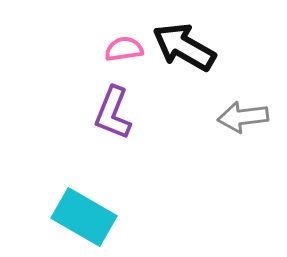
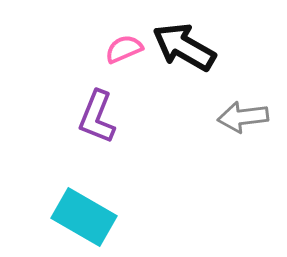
pink semicircle: rotated 15 degrees counterclockwise
purple L-shape: moved 16 px left, 4 px down
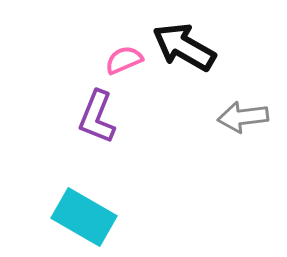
pink semicircle: moved 11 px down
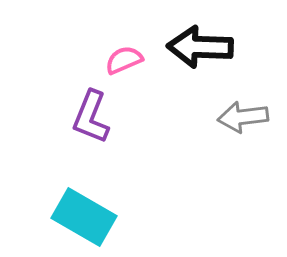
black arrow: moved 16 px right; rotated 28 degrees counterclockwise
purple L-shape: moved 6 px left
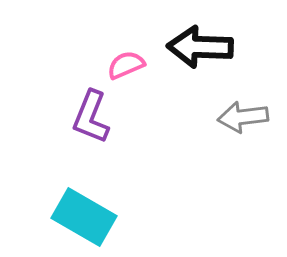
pink semicircle: moved 2 px right, 5 px down
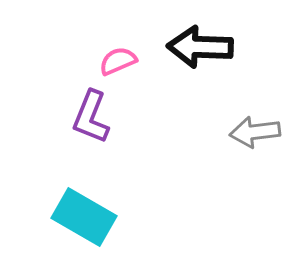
pink semicircle: moved 8 px left, 4 px up
gray arrow: moved 12 px right, 15 px down
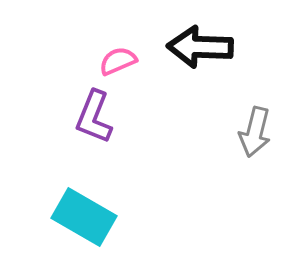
purple L-shape: moved 3 px right
gray arrow: rotated 69 degrees counterclockwise
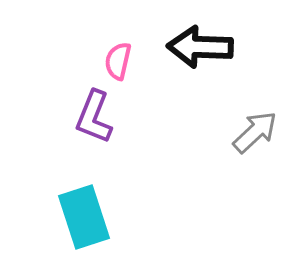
pink semicircle: rotated 54 degrees counterclockwise
gray arrow: rotated 147 degrees counterclockwise
cyan rectangle: rotated 42 degrees clockwise
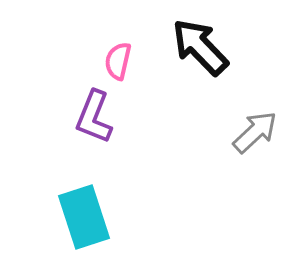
black arrow: rotated 44 degrees clockwise
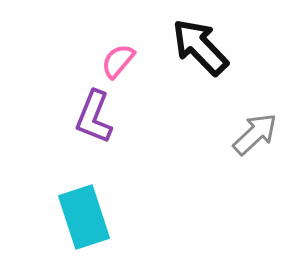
pink semicircle: rotated 27 degrees clockwise
gray arrow: moved 2 px down
